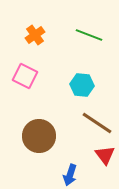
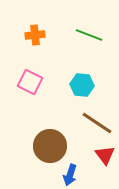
orange cross: rotated 30 degrees clockwise
pink square: moved 5 px right, 6 px down
brown circle: moved 11 px right, 10 px down
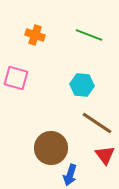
orange cross: rotated 24 degrees clockwise
pink square: moved 14 px left, 4 px up; rotated 10 degrees counterclockwise
brown circle: moved 1 px right, 2 px down
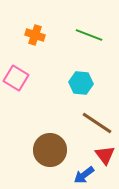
pink square: rotated 15 degrees clockwise
cyan hexagon: moved 1 px left, 2 px up
brown circle: moved 1 px left, 2 px down
blue arrow: moved 14 px right; rotated 35 degrees clockwise
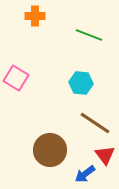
orange cross: moved 19 px up; rotated 18 degrees counterclockwise
brown line: moved 2 px left
blue arrow: moved 1 px right, 1 px up
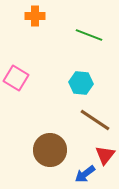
brown line: moved 3 px up
red triangle: rotated 15 degrees clockwise
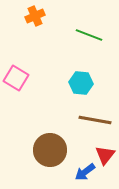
orange cross: rotated 24 degrees counterclockwise
brown line: rotated 24 degrees counterclockwise
blue arrow: moved 2 px up
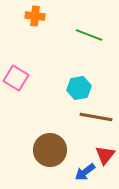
orange cross: rotated 30 degrees clockwise
cyan hexagon: moved 2 px left, 5 px down; rotated 15 degrees counterclockwise
brown line: moved 1 px right, 3 px up
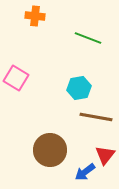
green line: moved 1 px left, 3 px down
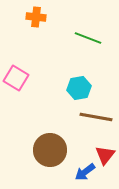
orange cross: moved 1 px right, 1 px down
